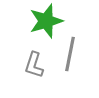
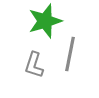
green star: moved 1 px left
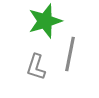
gray L-shape: moved 2 px right, 2 px down
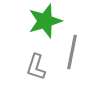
gray line: moved 2 px right, 2 px up
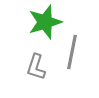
green star: moved 1 px down
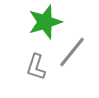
gray line: rotated 28 degrees clockwise
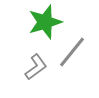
gray L-shape: rotated 144 degrees counterclockwise
